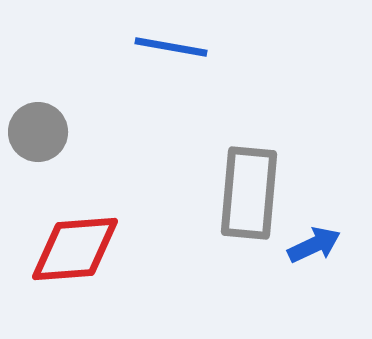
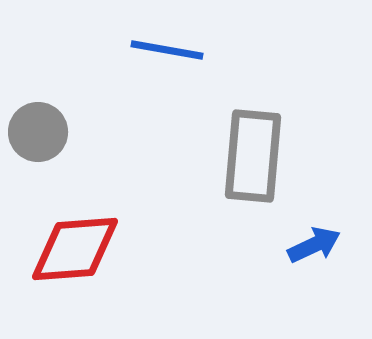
blue line: moved 4 px left, 3 px down
gray rectangle: moved 4 px right, 37 px up
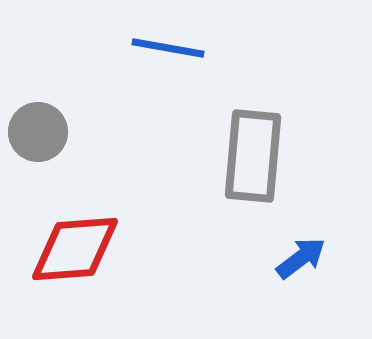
blue line: moved 1 px right, 2 px up
blue arrow: moved 13 px left, 13 px down; rotated 12 degrees counterclockwise
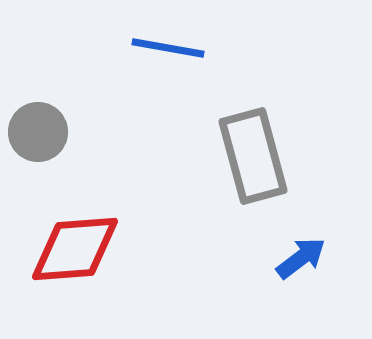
gray rectangle: rotated 20 degrees counterclockwise
